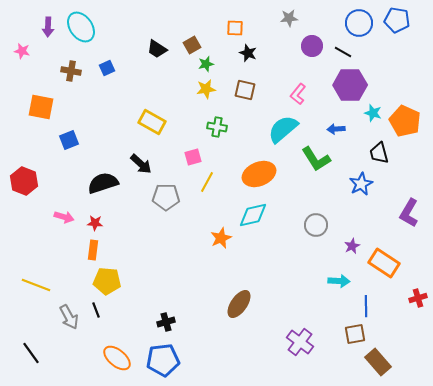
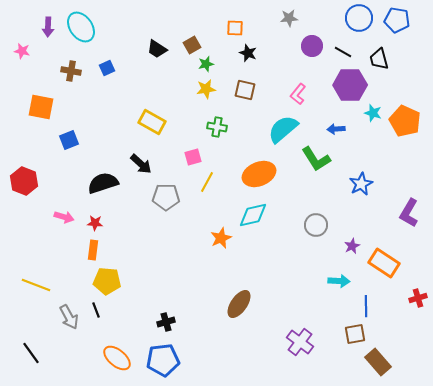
blue circle at (359, 23): moved 5 px up
black trapezoid at (379, 153): moved 94 px up
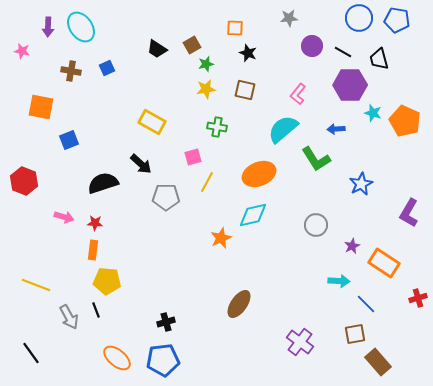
blue line at (366, 306): moved 2 px up; rotated 45 degrees counterclockwise
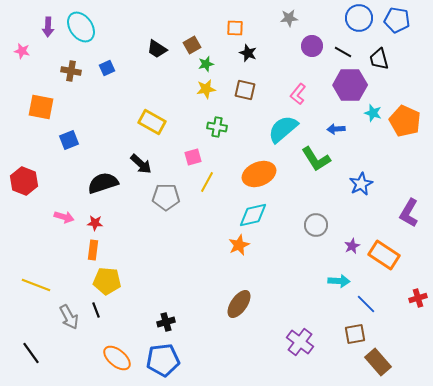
orange star at (221, 238): moved 18 px right, 7 px down
orange rectangle at (384, 263): moved 8 px up
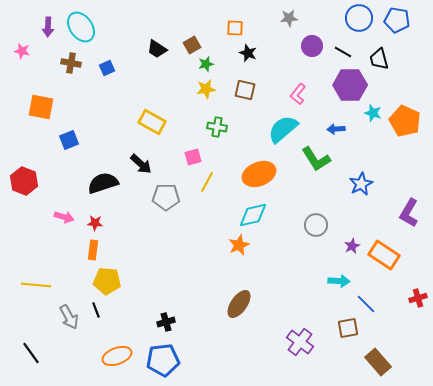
brown cross at (71, 71): moved 8 px up
yellow line at (36, 285): rotated 16 degrees counterclockwise
brown square at (355, 334): moved 7 px left, 6 px up
orange ellipse at (117, 358): moved 2 px up; rotated 60 degrees counterclockwise
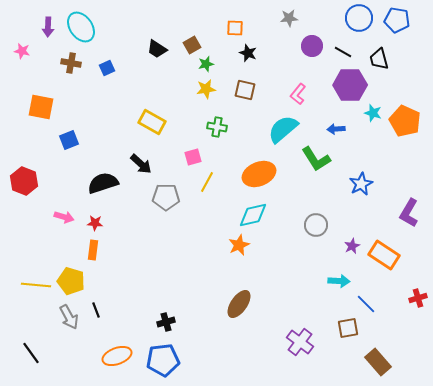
yellow pentagon at (107, 281): moved 36 px left; rotated 12 degrees clockwise
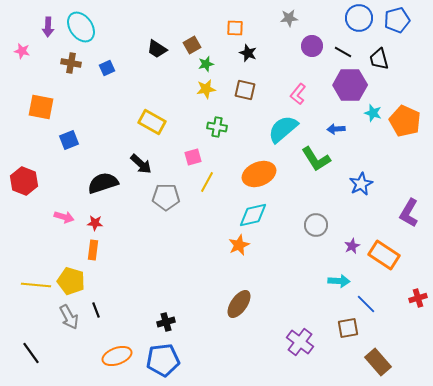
blue pentagon at (397, 20): rotated 25 degrees counterclockwise
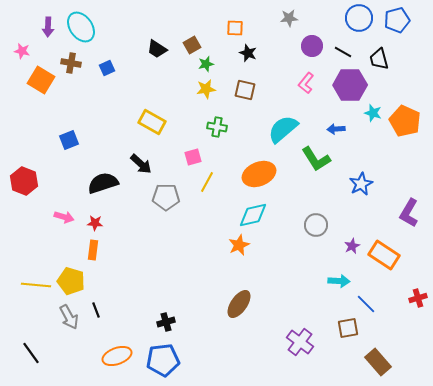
pink L-shape at (298, 94): moved 8 px right, 11 px up
orange square at (41, 107): moved 27 px up; rotated 20 degrees clockwise
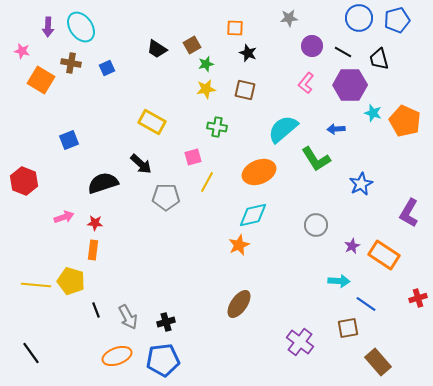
orange ellipse at (259, 174): moved 2 px up
pink arrow at (64, 217): rotated 36 degrees counterclockwise
blue line at (366, 304): rotated 10 degrees counterclockwise
gray arrow at (69, 317): moved 59 px right
